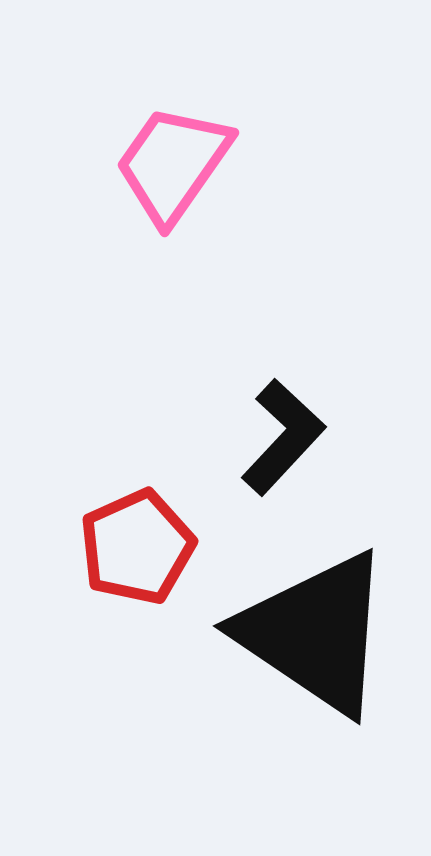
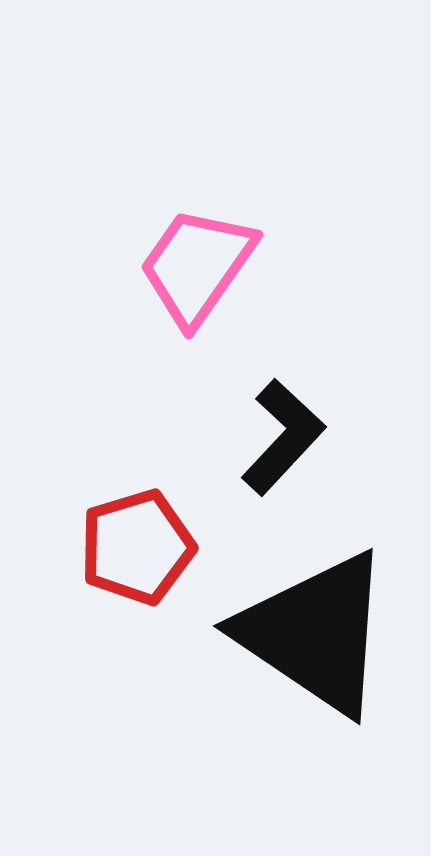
pink trapezoid: moved 24 px right, 102 px down
red pentagon: rotated 7 degrees clockwise
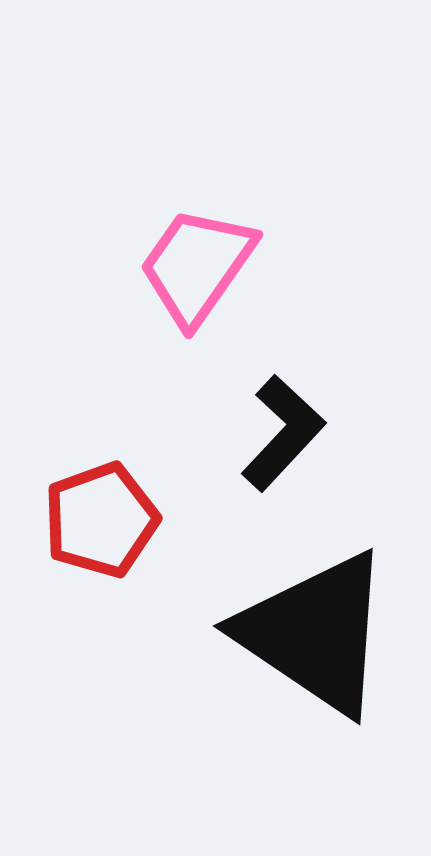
black L-shape: moved 4 px up
red pentagon: moved 36 px left, 27 px up; rotated 3 degrees counterclockwise
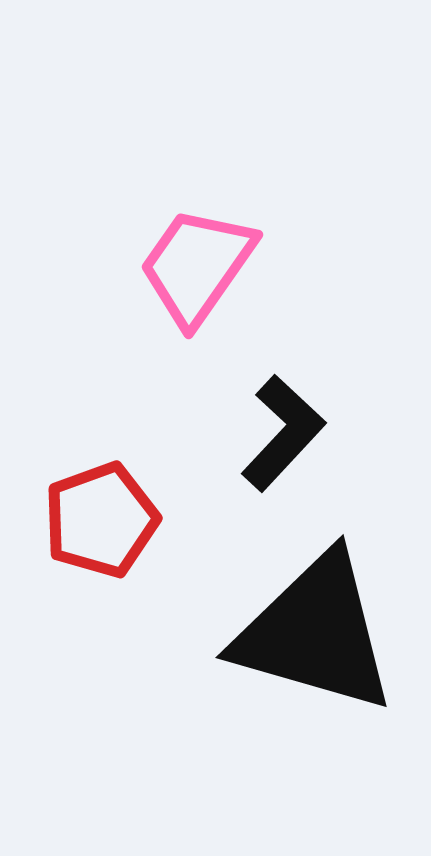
black triangle: rotated 18 degrees counterclockwise
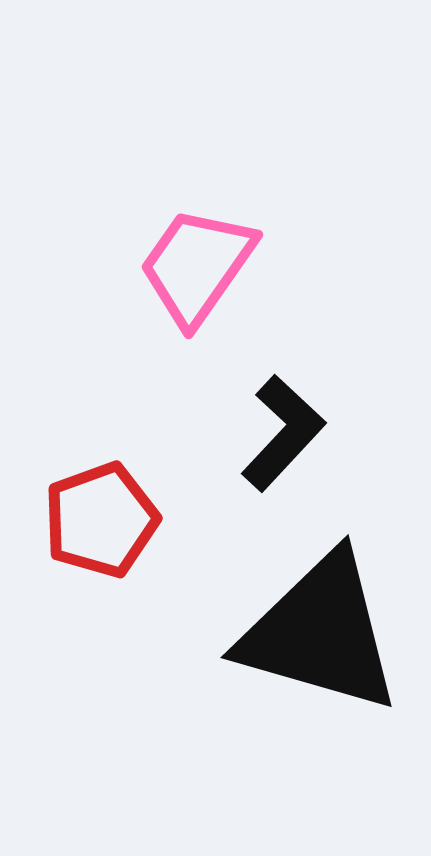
black triangle: moved 5 px right
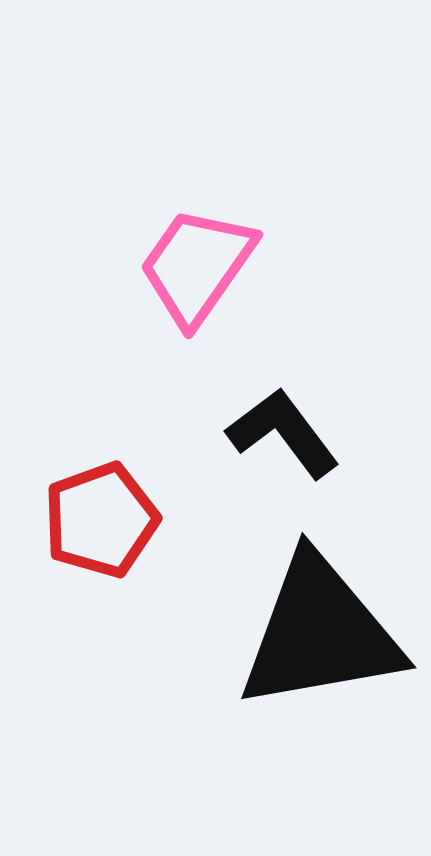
black L-shape: rotated 80 degrees counterclockwise
black triangle: rotated 26 degrees counterclockwise
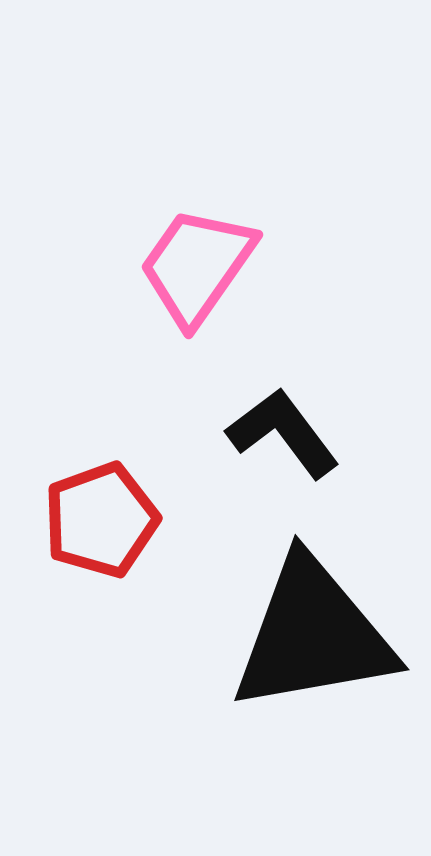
black triangle: moved 7 px left, 2 px down
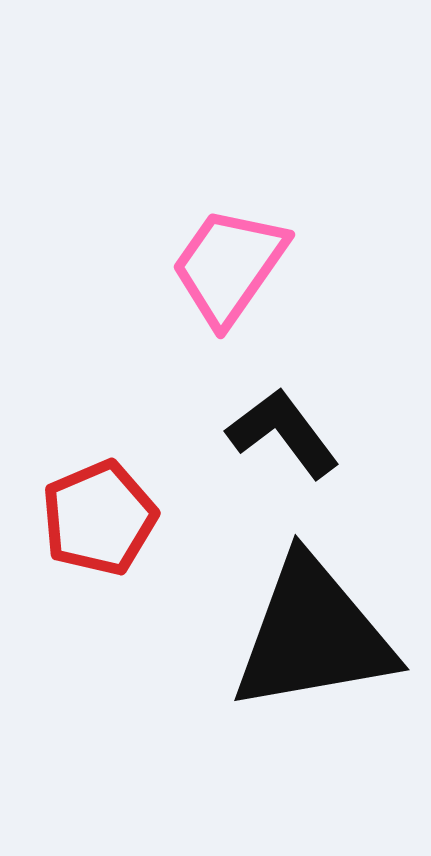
pink trapezoid: moved 32 px right
red pentagon: moved 2 px left, 2 px up; rotated 3 degrees counterclockwise
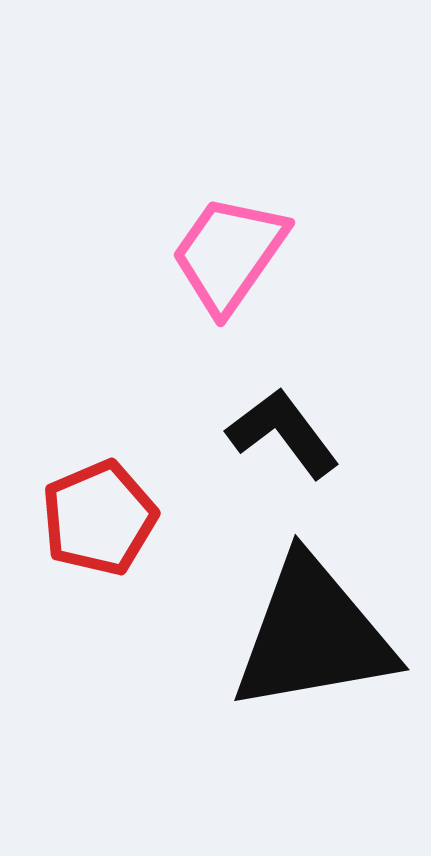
pink trapezoid: moved 12 px up
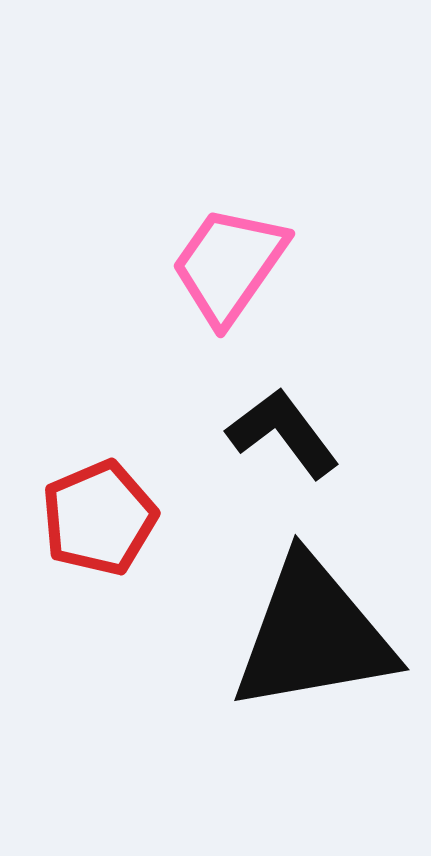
pink trapezoid: moved 11 px down
